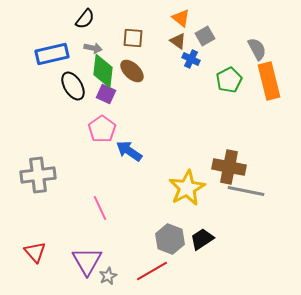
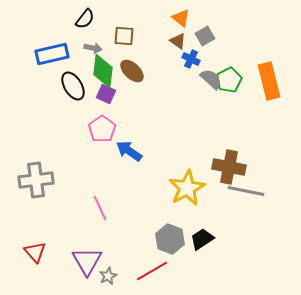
brown square: moved 9 px left, 2 px up
gray semicircle: moved 46 px left, 30 px down; rotated 20 degrees counterclockwise
gray cross: moved 2 px left, 5 px down
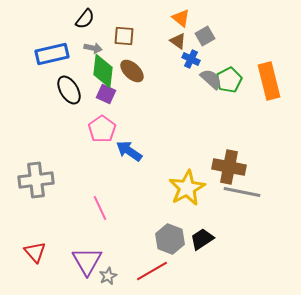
black ellipse: moved 4 px left, 4 px down
gray line: moved 4 px left, 1 px down
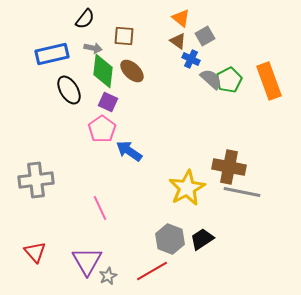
orange rectangle: rotated 6 degrees counterclockwise
purple square: moved 2 px right, 8 px down
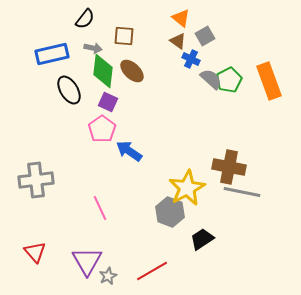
gray hexagon: moved 27 px up
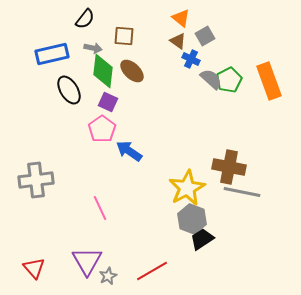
gray hexagon: moved 22 px right, 7 px down
red triangle: moved 1 px left, 16 px down
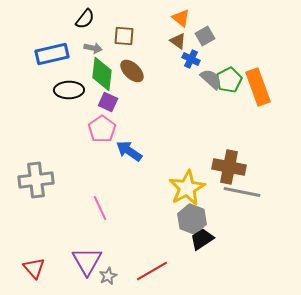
green diamond: moved 1 px left, 3 px down
orange rectangle: moved 11 px left, 6 px down
black ellipse: rotated 60 degrees counterclockwise
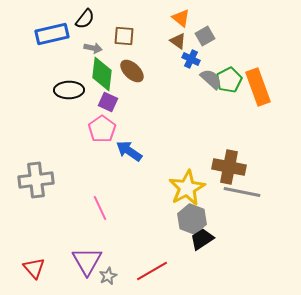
blue rectangle: moved 20 px up
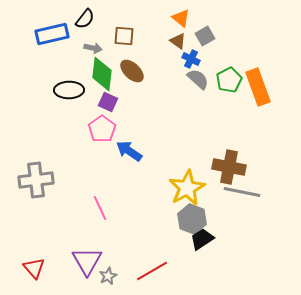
gray semicircle: moved 13 px left
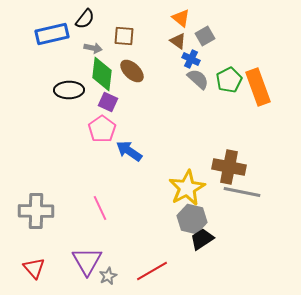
gray cross: moved 31 px down; rotated 8 degrees clockwise
gray hexagon: rotated 8 degrees counterclockwise
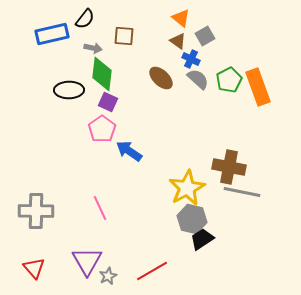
brown ellipse: moved 29 px right, 7 px down
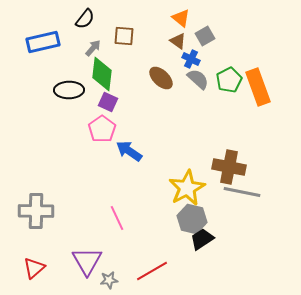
blue rectangle: moved 9 px left, 8 px down
gray arrow: rotated 60 degrees counterclockwise
pink line: moved 17 px right, 10 px down
red triangle: rotated 30 degrees clockwise
gray star: moved 1 px right, 4 px down; rotated 18 degrees clockwise
